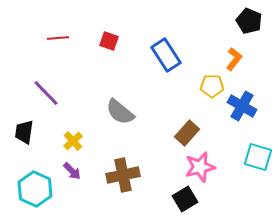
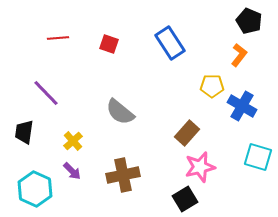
red square: moved 3 px down
blue rectangle: moved 4 px right, 12 px up
orange L-shape: moved 5 px right, 4 px up
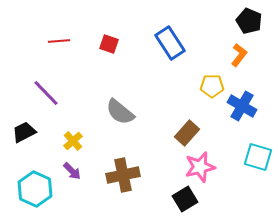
red line: moved 1 px right, 3 px down
black trapezoid: rotated 55 degrees clockwise
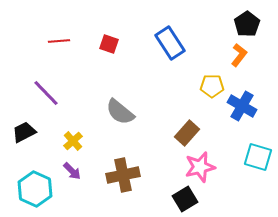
black pentagon: moved 2 px left, 3 px down; rotated 15 degrees clockwise
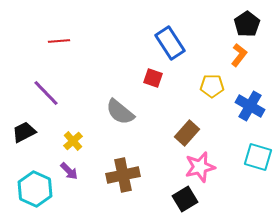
red square: moved 44 px right, 34 px down
blue cross: moved 8 px right
purple arrow: moved 3 px left
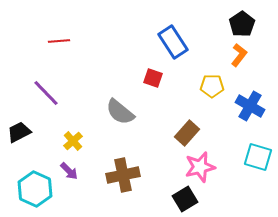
black pentagon: moved 5 px left
blue rectangle: moved 3 px right, 1 px up
black trapezoid: moved 5 px left
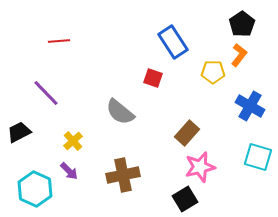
yellow pentagon: moved 1 px right, 14 px up
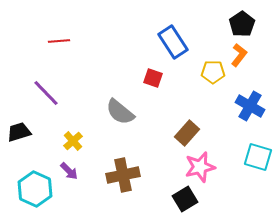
black trapezoid: rotated 10 degrees clockwise
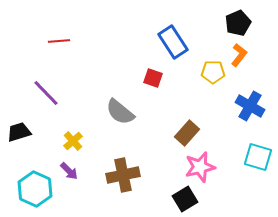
black pentagon: moved 4 px left, 1 px up; rotated 10 degrees clockwise
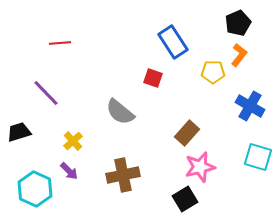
red line: moved 1 px right, 2 px down
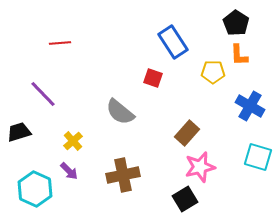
black pentagon: moved 2 px left; rotated 15 degrees counterclockwise
orange L-shape: rotated 140 degrees clockwise
purple line: moved 3 px left, 1 px down
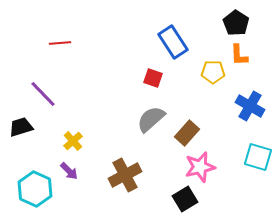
gray semicircle: moved 31 px right, 7 px down; rotated 100 degrees clockwise
black trapezoid: moved 2 px right, 5 px up
brown cross: moved 2 px right; rotated 16 degrees counterclockwise
